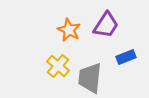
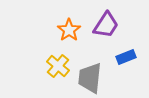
orange star: rotated 10 degrees clockwise
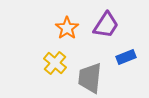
orange star: moved 2 px left, 2 px up
yellow cross: moved 3 px left, 3 px up
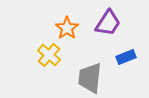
purple trapezoid: moved 2 px right, 2 px up
yellow cross: moved 6 px left, 8 px up
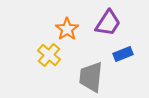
orange star: moved 1 px down
blue rectangle: moved 3 px left, 3 px up
gray trapezoid: moved 1 px right, 1 px up
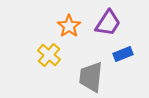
orange star: moved 2 px right, 3 px up
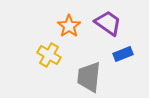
purple trapezoid: rotated 88 degrees counterclockwise
yellow cross: rotated 10 degrees counterclockwise
gray trapezoid: moved 2 px left
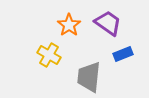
orange star: moved 1 px up
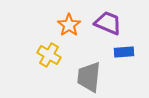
purple trapezoid: rotated 12 degrees counterclockwise
blue rectangle: moved 1 px right, 2 px up; rotated 18 degrees clockwise
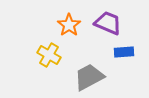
gray trapezoid: rotated 56 degrees clockwise
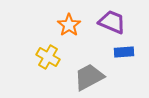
purple trapezoid: moved 4 px right, 1 px up
yellow cross: moved 1 px left, 2 px down
